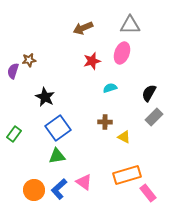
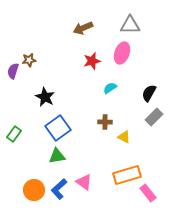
cyan semicircle: rotated 16 degrees counterclockwise
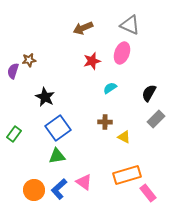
gray triangle: rotated 25 degrees clockwise
gray rectangle: moved 2 px right, 2 px down
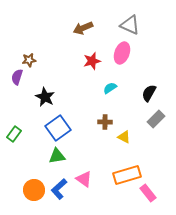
purple semicircle: moved 4 px right, 6 px down
pink triangle: moved 3 px up
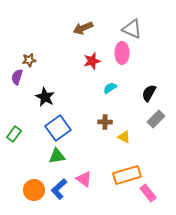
gray triangle: moved 2 px right, 4 px down
pink ellipse: rotated 20 degrees counterclockwise
